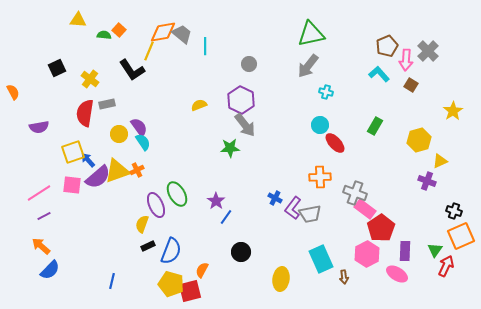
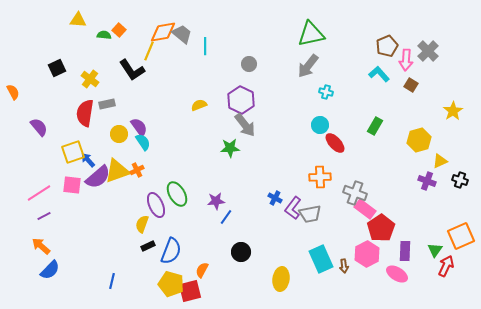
purple semicircle at (39, 127): rotated 120 degrees counterclockwise
purple star at (216, 201): rotated 30 degrees clockwise
black cross at (454, 211): moved 6 px right, 31 px up
brown arrow at (344, 277): moved 11 px up
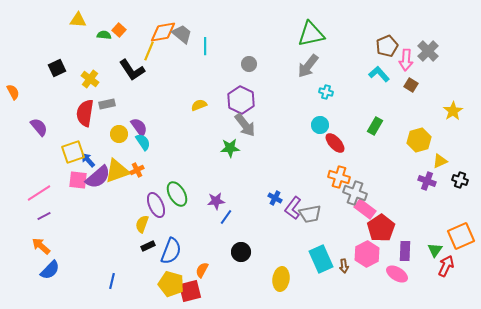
orange cross at (320, 177): moved 19 px right; rotated 20 degrees clockwise
pink square at (72, 185): moved 6 px right, 5 px up
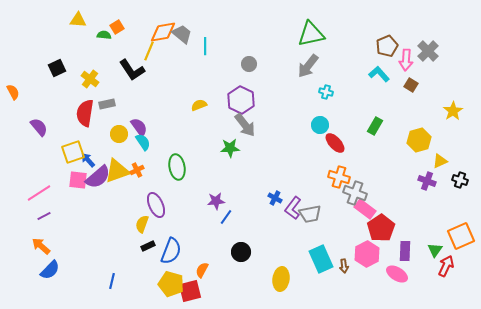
orange square at (119, 30): moved 2 px left, 3 px up; rotated 16 degrees clockwise
green ellipse at (177, 194): moved 27 px up; rotated 20 degrees clockwise
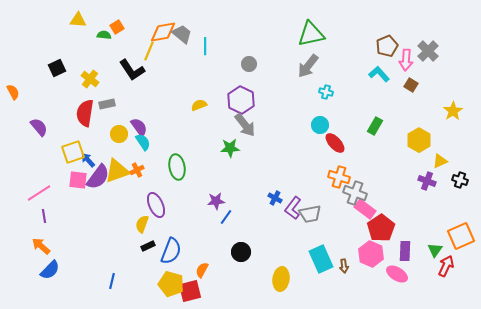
yellow hexagon at (419, 140): rotated 15 degrees counterclockwise
purple semicircle at (98, 177): rotated 12 degrees counterclockwise
purple line at (44, 216): rotated 72 degrees counterclockwise
pink hexagon at (367, 254): moved 4 px right; rotated 10 degrees counterclockwise
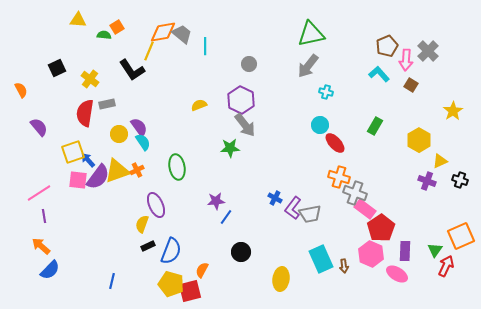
orange semicircle at (13, 92): moved 8 px right, 2 px up
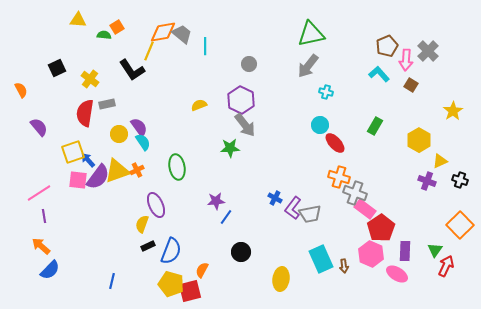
orange square at (461, 236): moved 1 px left, 11 px up; rotated 20 degrees counterclockwise
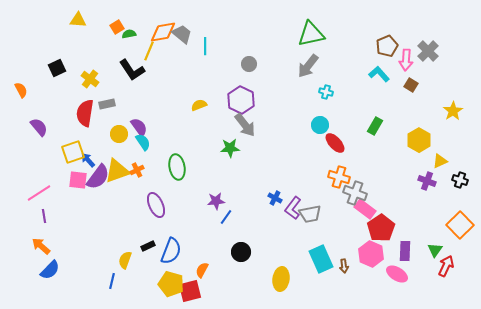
green semicircle at (104, 35): moved 25 px right, 1 px up; rotated 16 degrees counterclockwise
yellow semicircle at (142, 224): moved 17 px left, 36 px down
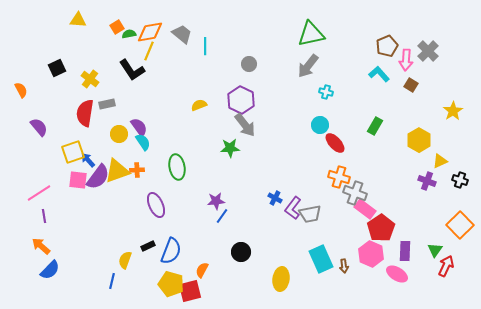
orange diamond at (163, 32): moved 13 px left
orange cross at (137, 170): rotated 24 degrees clockwise
blue line at (226, 217): moved 4 px left, 1 px up
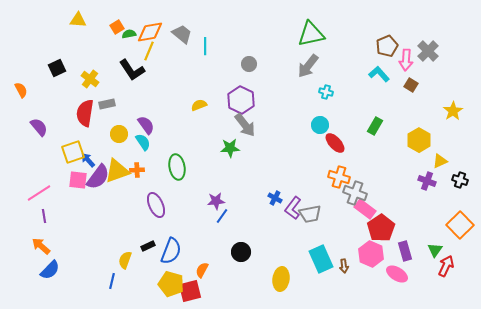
purple semicircle at (139, 127): moved 7 px right, 2 px up
purple rectangle at (405, 251): rotated 18 degrees counterclockwise
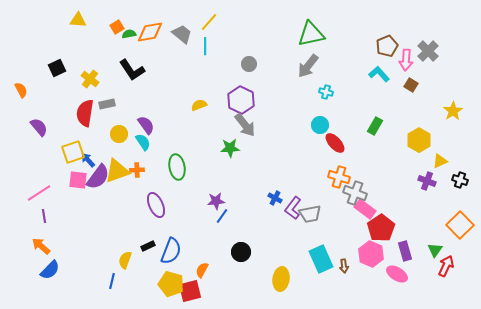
yellow line at (149, 51): moved 60 px right, 29 px up; rotated 18 degrees clockwise
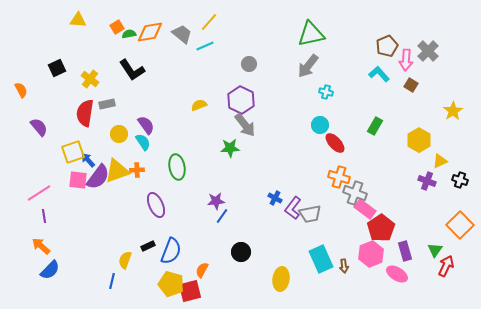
cyan line at (205, 46): rotated 66 degrees clockwise
pink hexagon at (371, 254): rotated 15 degrees clockwise
